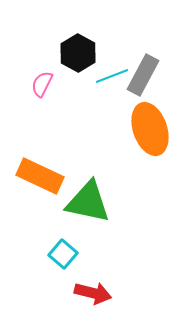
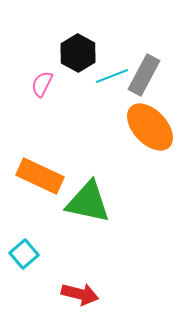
gray rectangle: moved 1 px right
orange ellipse: moved 2 px up; rotated 24 degrees counterclockwise
cyan square: moved 39 px left; rotated 8 degrees clockwise
red arrow: moved 13 px left, 1 px down
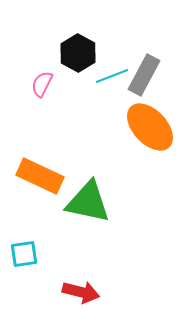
cyan square: rotated 32 degrees clockwise
red arrow: moved 1 px right, 2 px up
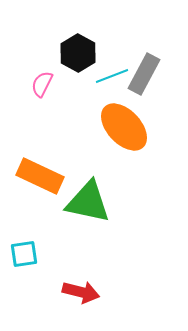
gray rectangle: moved 1 px up
orange ellipse: moved 26 px left
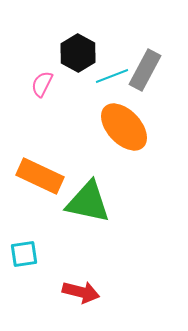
gray rectangle: moved 1 px right, 4 px up
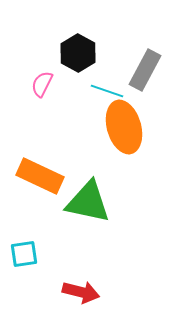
cyan line: moved 5 px left, 15 px down; rotated 40 degrees clockwise
orange ellipse: rotated 27 degrees clockwise
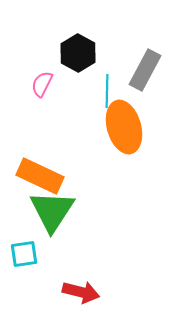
cyan line: rotated 72 degrees clockwise
green triangle: moved 36 px left, 9 px down; rotated 51 degrees clockwise
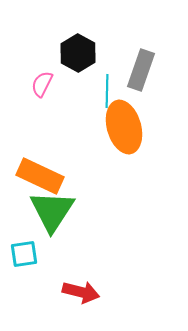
gray rectangle: moved 4 px left; rotated 9 degrees counterclockwise
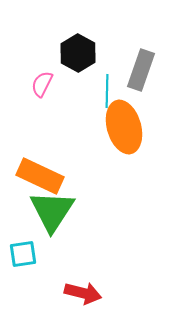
cyan square: moved 1 px left
red arrow: moved 2 px right, 1 px down
